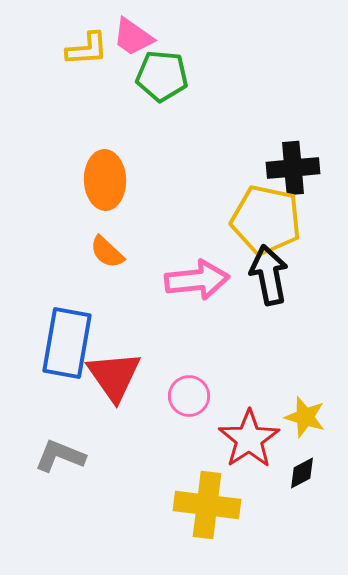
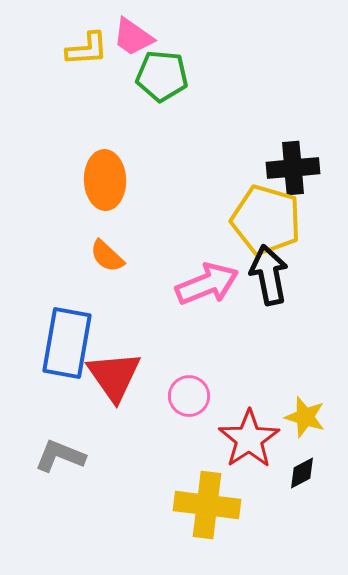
yellow pentagon: rotated 4 degrees clockwise
orange semicircle: moved 4 px down
pink arrow: moved 10 px right, 4 px down; rotated 16 degrees counterclockwise
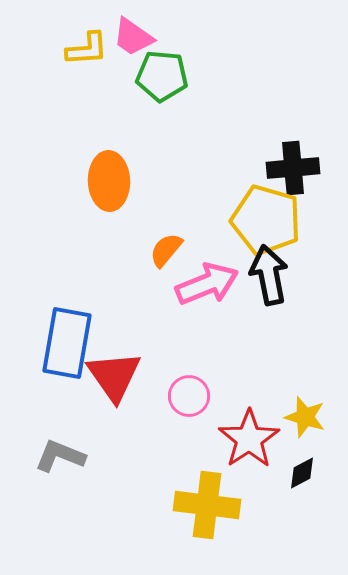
orange ellipse: moved 4 px right, 1 px down
orange semicircle: moved 59 px right, 6 px up; rotated 87 degrees clockwise
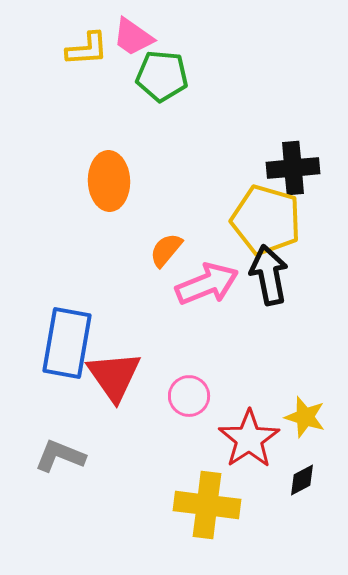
black diamond: moved 7 px down
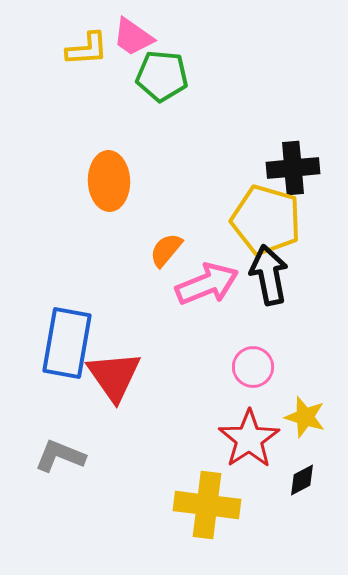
pink circle: moved 64 px right, 29 px up
